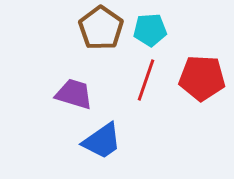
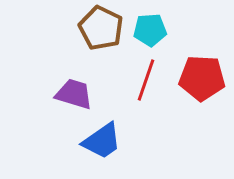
brown pentagon: rotated 9 degrees counterclockwise
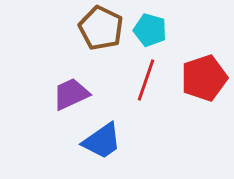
cyan pentagon: rotated 20 degrees clockwise
red pentagon: moved 2 px right; rotated 21 degrees counterclockwise
purple trapezoid: moved 3 px left; rotated 42 degrees counterclockwise
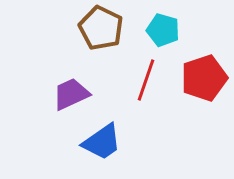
cyan pentagon: moved 13 px right
blue trapezoid: moved 1 px down
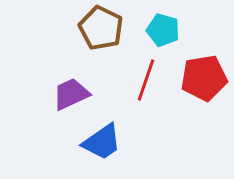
red pentagon: rotated 9 degrees clockwise
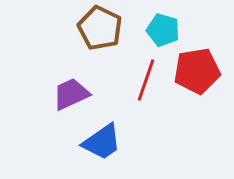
brown pentagon: moved 1 px left
red pentagon: moved 7 px left, 7 px up
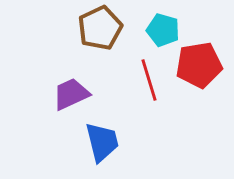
brown pentagon: rotated 21 degrees clockwise
red pentagon: moved 2 px right, 6 px up
red line: moved 3 px right; rotated 36 degrees counterclockwise
blue trapezoid: rotated 69 degrees counterclockwise
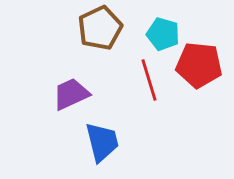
cyan pentagon: moved 4 px down
red pentagon: rotated 15 degrees clockwise
